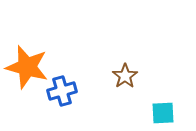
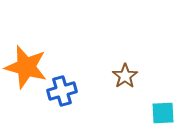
orange star: moved 1 px left
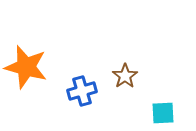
blue cross: moved 20 px right
